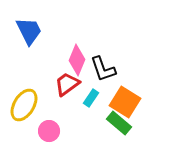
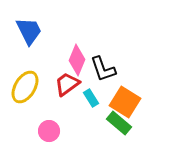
cyan rectangle: rotated 66 degrees counterclockwise
yellow ellipse: moved 1 px right, 18 px up
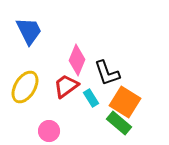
black L-shape: moved 4 px right, 4 px down
red trapezoid: moved 1 px left, 2 px down
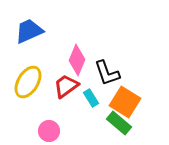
blue trapezoid: rotated 88 degrees counterclockwise
yellow ellipse: moved 3 px right, 5 px up
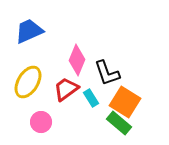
red trapezoid: moved 3 px down
pink circle: moved 8 px left, 9 px up
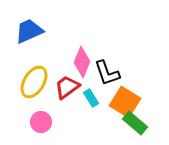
pink diamond: moved 5 px right, 2 px down
yellow ellipse: moved 6 px right
red trapezoid: moved 1 px right, 2 px up
green rectangle: moved 16 px right
